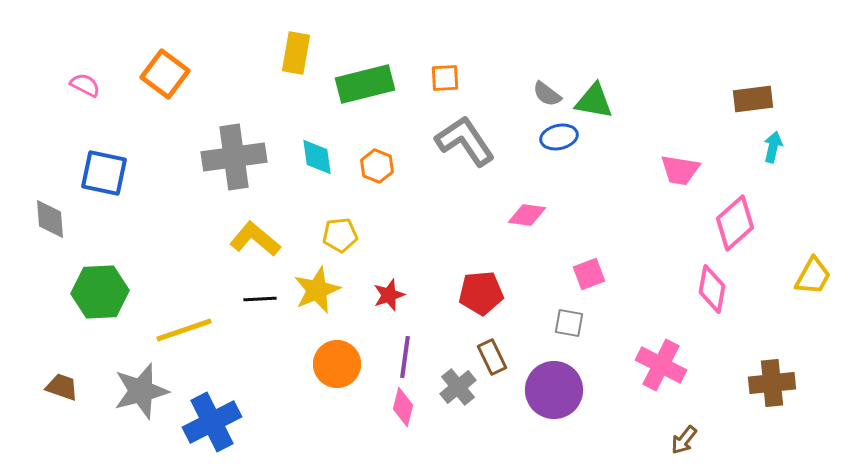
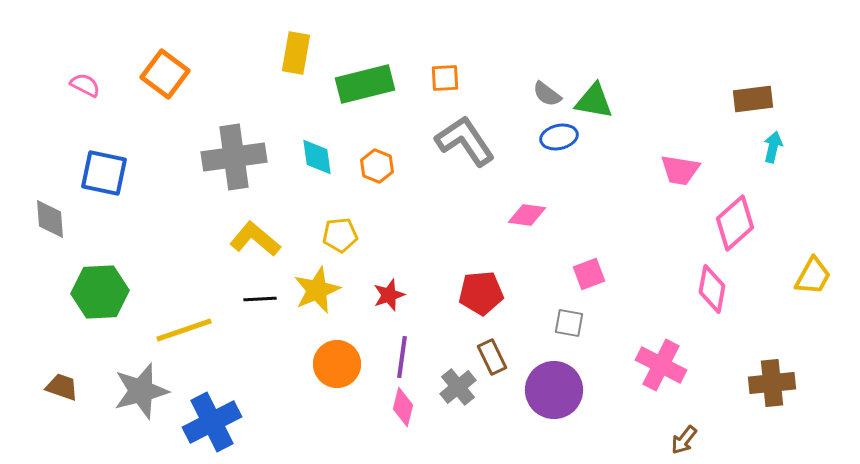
purple line at (405, 357): moved 3 px left
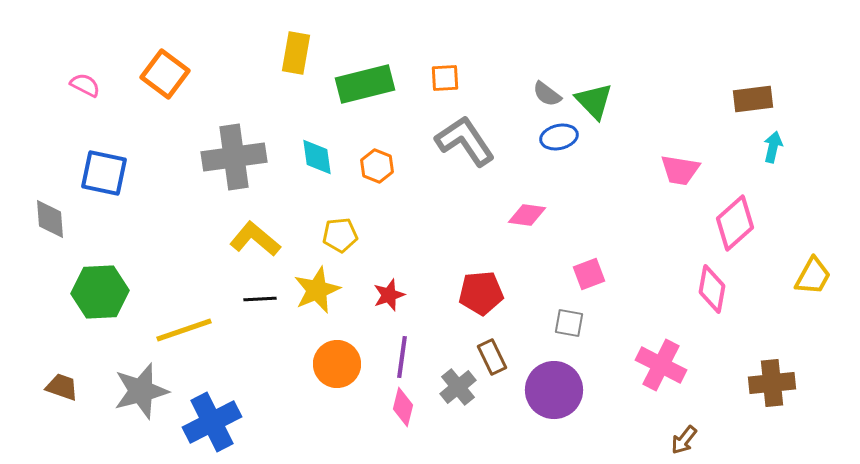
green triangle at (594, 101): rotated 36 degrees clockwise
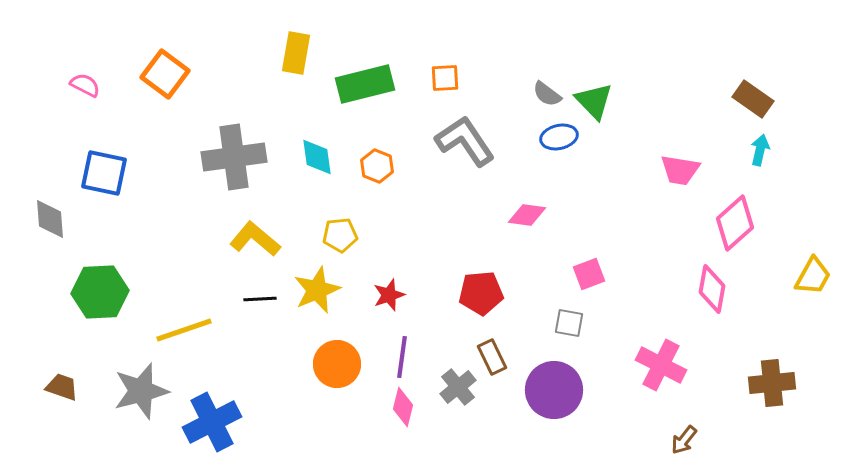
brown rectangle at (753, 99): rotated 42 degrees clockwise
cyan arrow at (773, 147): moved 13 px left, 3 px down
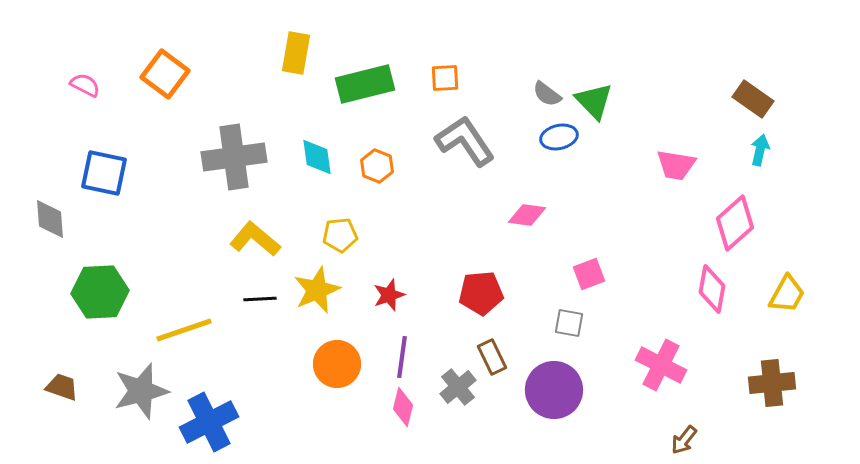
pink trapezoid at (680, 170): moved 4 px left, 5 px up
yellow trapezoid at (813, 276): moved 26 px left, 18 px down
blue cross at (212, 422): moved 3 px left
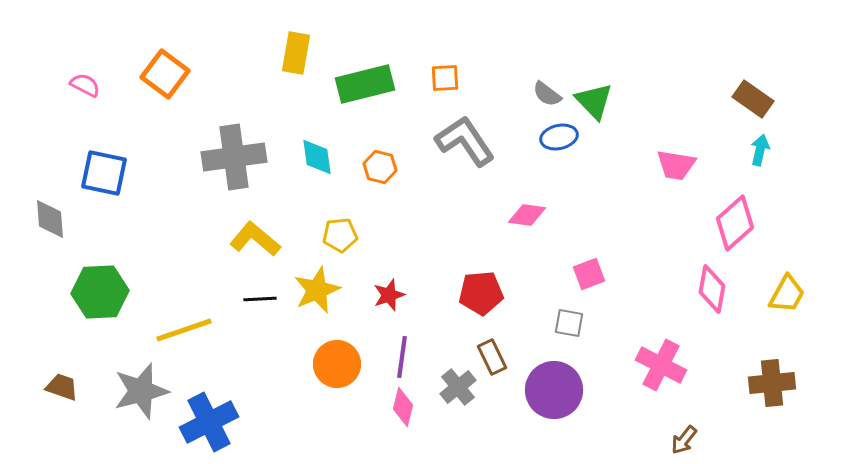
orange hexagon at (377, 166): moved 3 px right, 1 px down; rotated 8 degrees counterclockwise
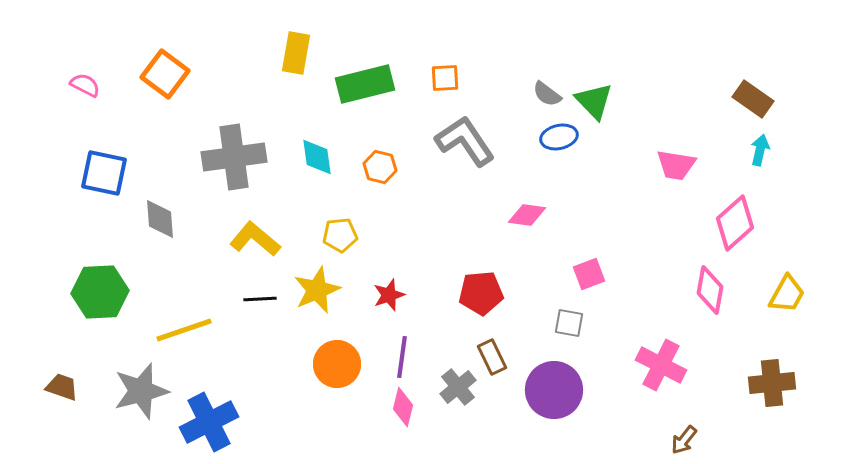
gray diamond at (50, 219): moved 110 px right
pink diamond at (712, 289): moved 2 px left, 1 px down
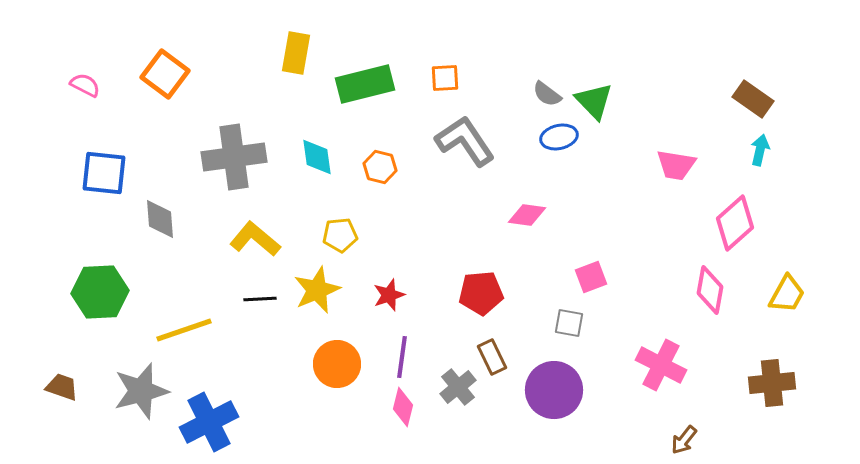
blue square at (104, 173): rotated 6 degrees counterclockwise
pink square at (589, 274): moved 2 px right, 3 px down
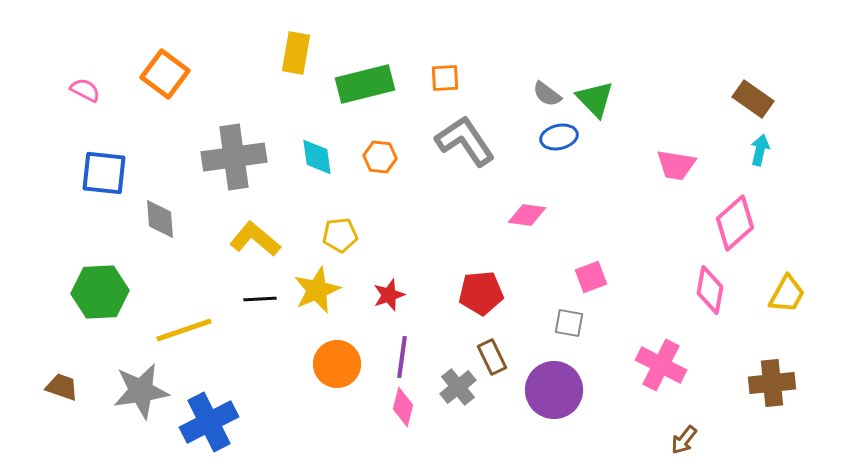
pink semicircle at (85, 85): moved 5 px down
green triangle at (594, 101): moved 1 px right, 2 px up
orange hexagon at (380, 167): moved 10 px up; rotated 8 degrees counterclockwise
gray star at (141, 391): rotated 6 degrees clockwise
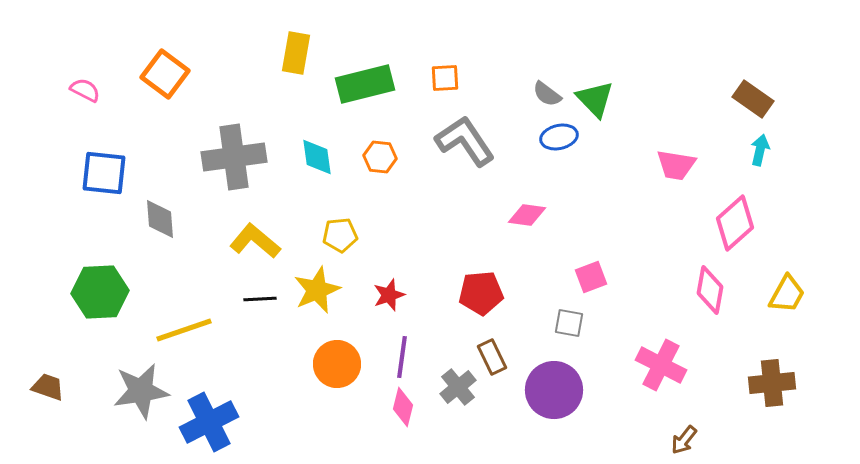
yellow L-shape at (255, 239): moved 2 px down
brown trapezoid at (62, 387): moved 14 px left
